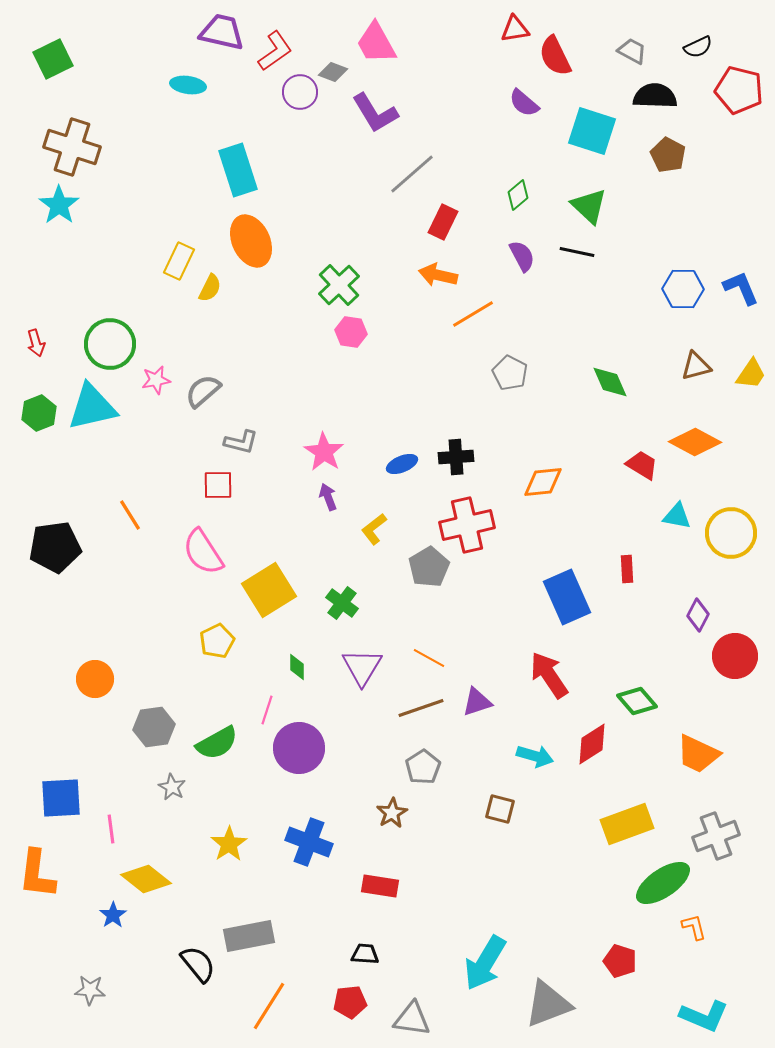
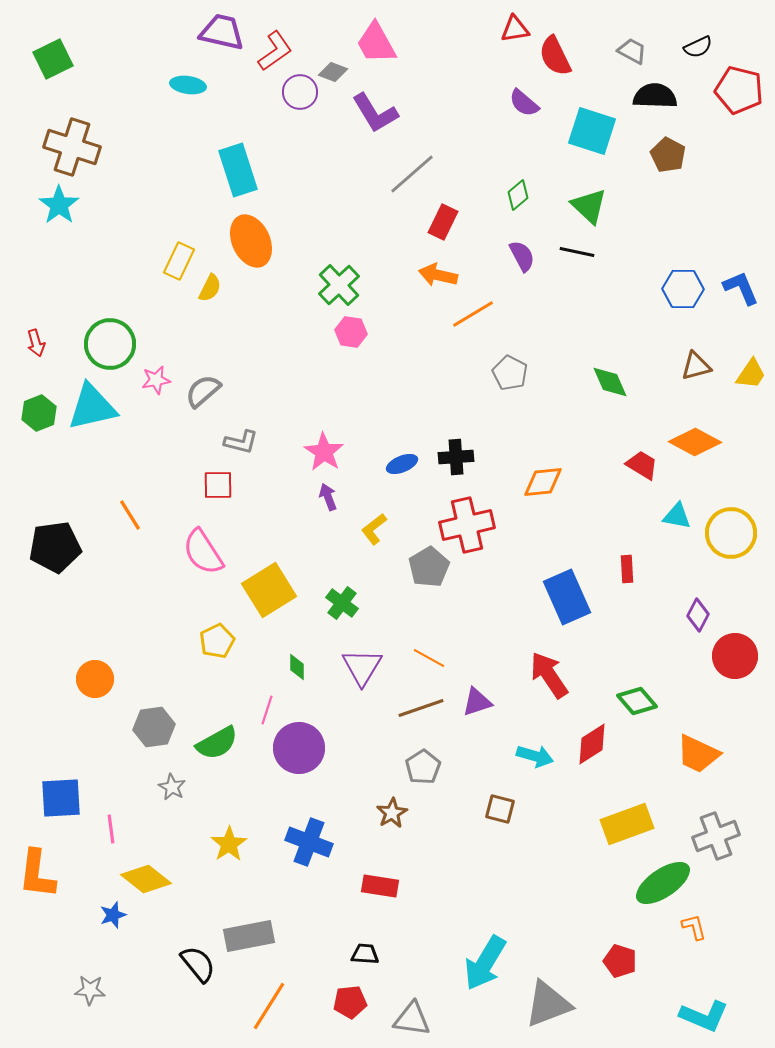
blue star at (113, 915): rotated 16 degrees clockwise
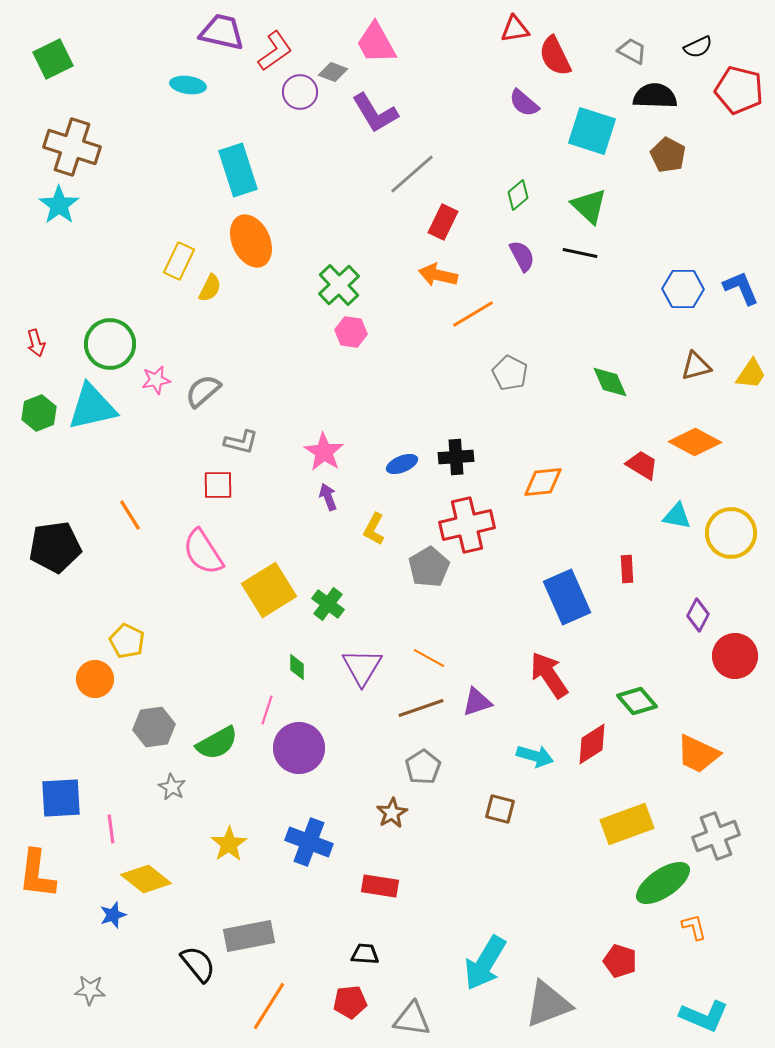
black line at (577, 252): moved 3 px right, 1 px down
yellow L-shape at (374, 529): rotated 24 degrees counterclockwise
green cross at (342, 603): moved 14 px left, 1 px down
yellow pentagon at (217, 641): moved 90 px left; rotated 20 degrees counterclockwise
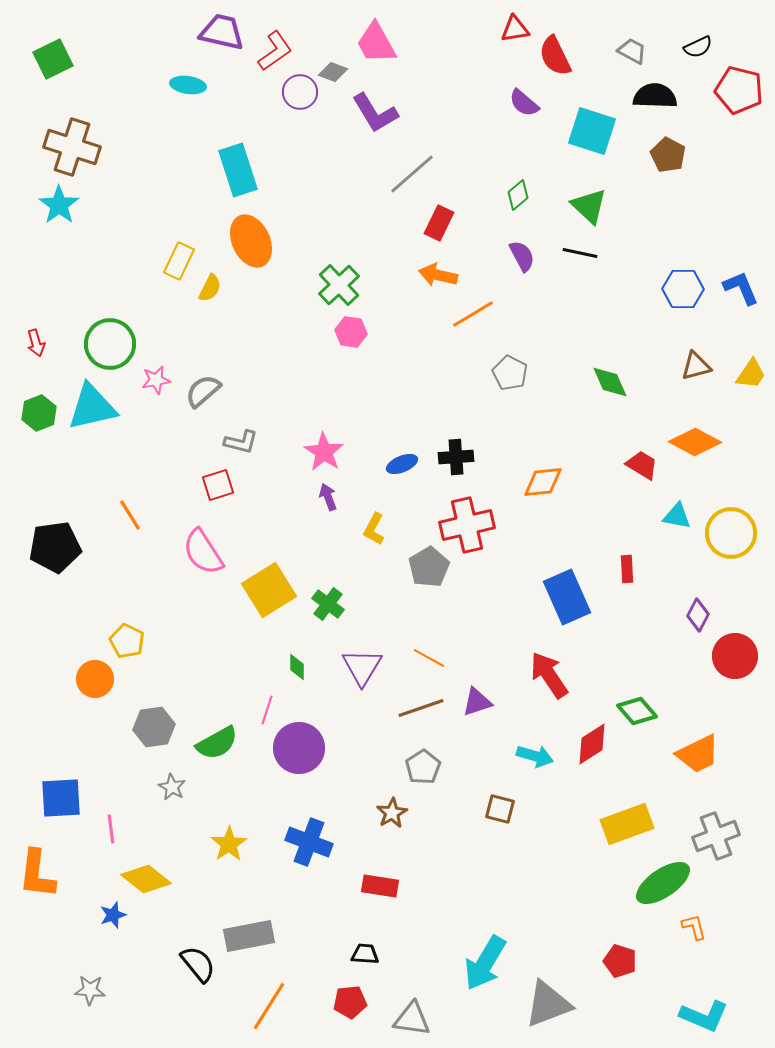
red rectangle at (443, 222): moved 4 px left, 1 px down
red square at (218, 485): rotated 16 degrees counterclockwise
green diamond at (637, 701): moved 10 px down
orange trapezoid at (698, 754): rotated 51 degrees counterclockwise
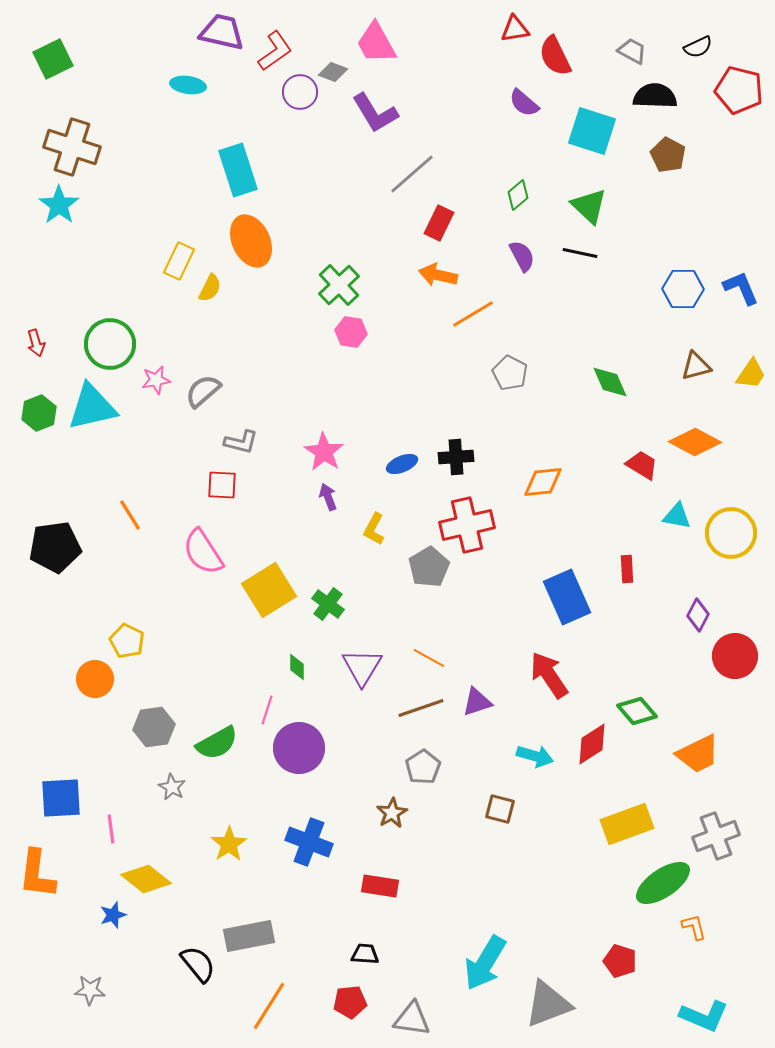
red square at (218, 485): moved 4 px right; rotated 20 degrees clockwise
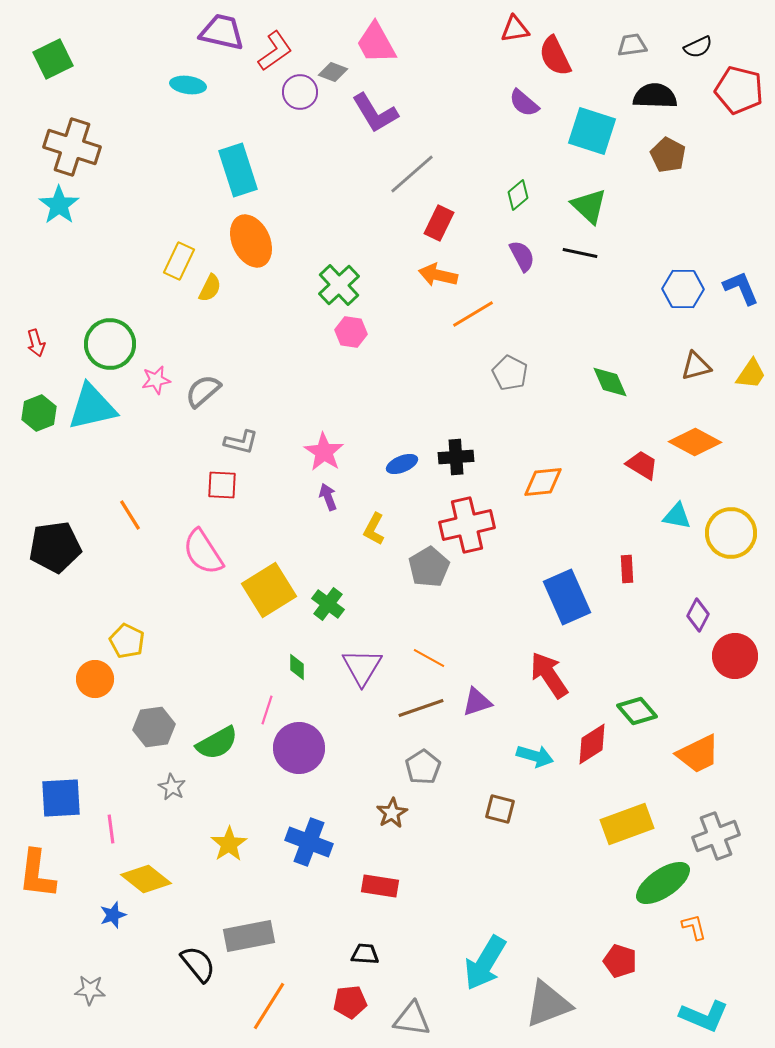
gray trapezoid at (632, 51): moved 6 px up; rotated 36 degrees counterclockwise
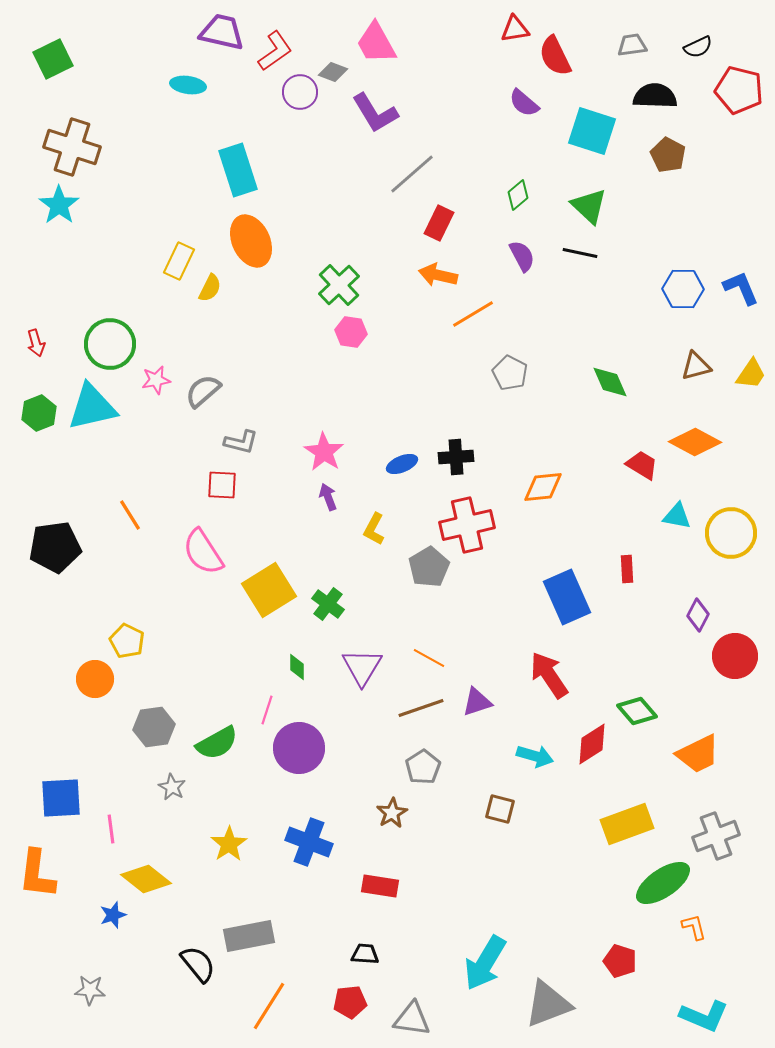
orange diamond at (543, 482): moved 5 px down
